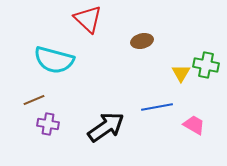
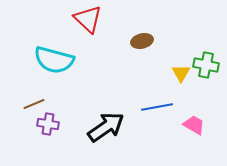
brown line: moved 4 px down
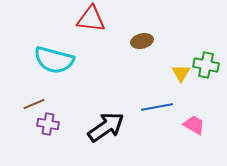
red triangle: moved 3 px right; rotated 36 degrees counterclockwise
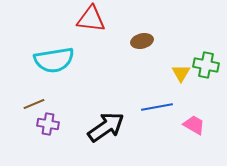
cyan semicircle: rotated 24 degrees counterclockwise
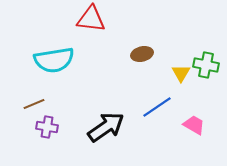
brown ellipse: moved 13 px down
blue line: rotated 24 degrees counterclockwise
purple cross: moved 1 px left, 3 px down
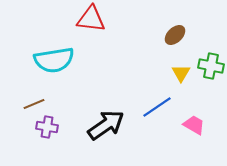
brown ellipse: moved 33 px right, 19 px up; rotated 30 degrees counterclockwise
green cross: moved 5 px right, 1 px down
black arrow: moved 2 px up
